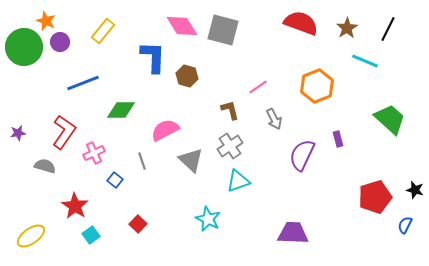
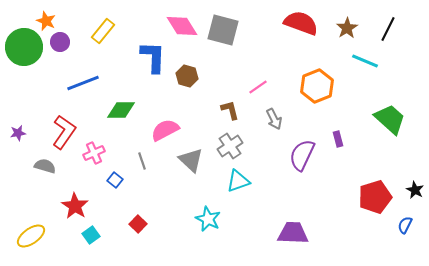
black star: rotated 12 degrees clockwise
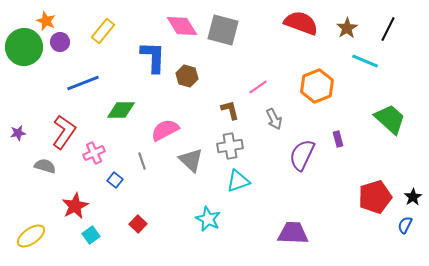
gray cross: rotated 25 degrees clockwise
black star: moved 2 px left, 7 px down; rotated 12 degrees clockwise
red star: rotated 12 degrees clockwise
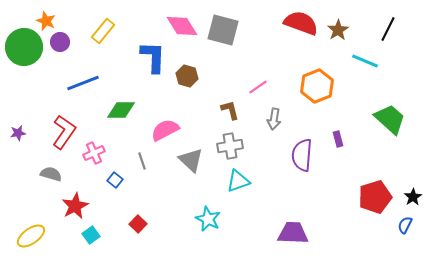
brown star: moved 9 px left, 2 px down
gray arrow: rotated 35 degrees clockwise
purple semicircle: rotated 20 degrees counterclockwise
gray semicircle: moved 6 px right, 8 px down
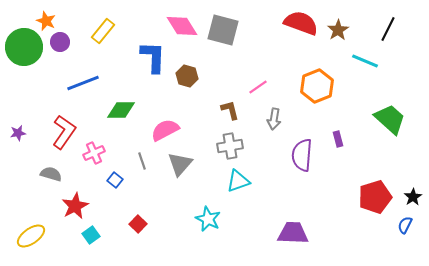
gray triangle: moved 11 px left, 4 px down; rotated 28 degrees clockwise
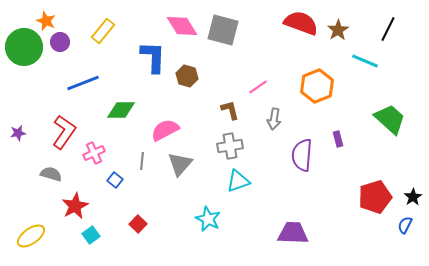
gray line: rotated 24 degrees clockwise
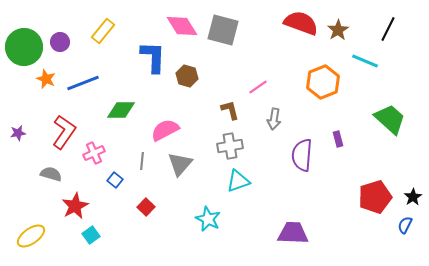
orange star: moved 58 px down
orange hexagon: moved 6 px right, 4 px up
red square: moved 8 px right, 17 px up
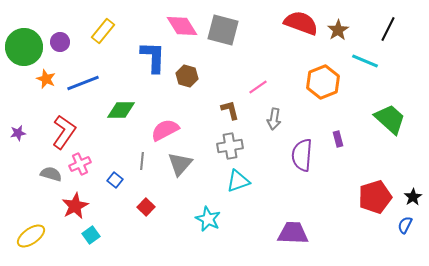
pink cross: moved 14 px left, 11 px down
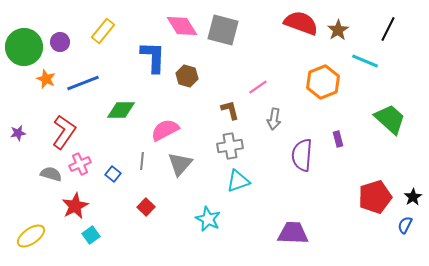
blue square: moved 2 px left, 6 px up
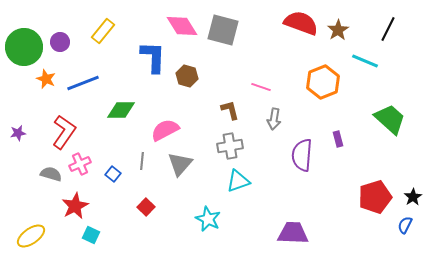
pink line: moved 3 px right; rotated 54 degrees clockwise
cyan square: rotated 30 degrees counterclockwise
